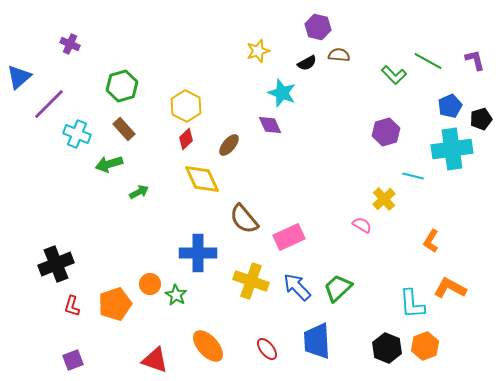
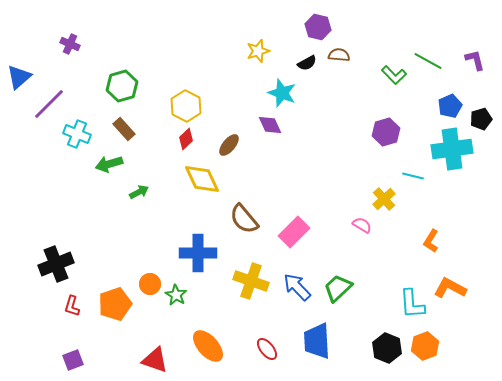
pink rectangle at (289, 237): moved 5 px right, 5 px up; rotated 20 degrees counterclockwise
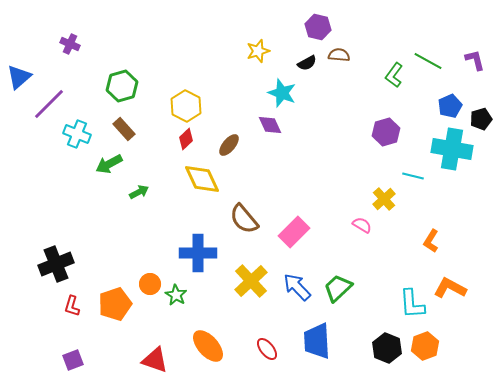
green L-shape at (394, 75): rotated 80 degrees clockwise
cyan cross at (452, 149): rotated 18 degrees clockwise
green arrow at (109, 164): rotated 12 degrees counterclockwise
yellow cross at (251, 281): rotated 28 degrees clockwise
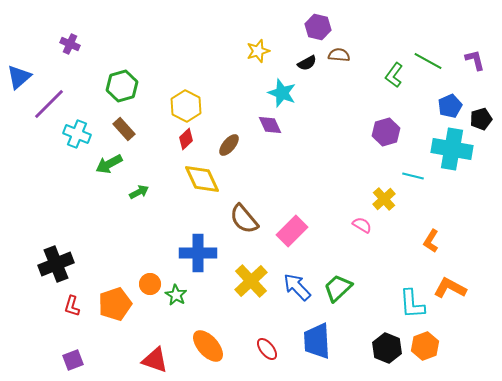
pink rectangle at (294, 232): moved 2 px left, 1 px up
